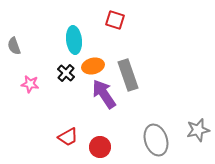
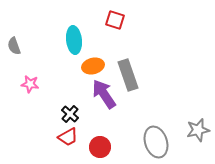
black cross: moved 4 px right, 41 px down
gray ellipse: moved 2 px down
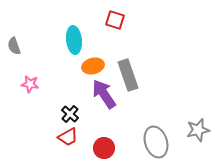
red circle: moved 4 px right, 1 px down
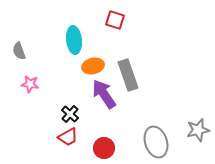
gray semicircle: moved 5 px right, 5 px down
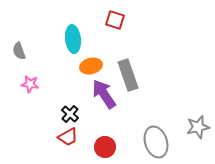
cyan ellipse: moved 1 px left, 1 px up
orange ellipse: moved 2 px left
gray star: moved 3 px up
red circle: moved 1 px right, 1 px up
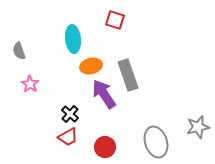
pink star: rotated 24 degrees clockwise
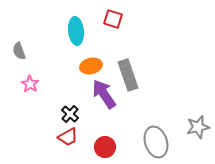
red square: moved 2 px left, 1 px up
cyan ellipse: moved 3 px right, 8 px up
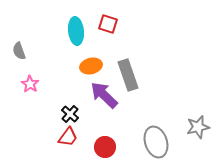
red square: moved 5 px left, 5 px down
purple arrow: moved 1 px down; rotated 12 degrees counterclockwise
red trapezoid: rotated 25 degrees counterclockwise
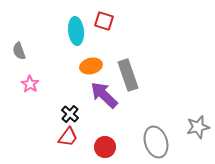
red square: moved 4 px left, 3 px up
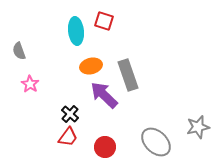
gray ellipse: rotated 28 degrees counterclockwise
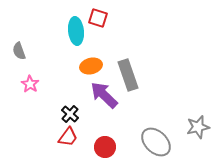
red square: moved 6 px left, 3 px up
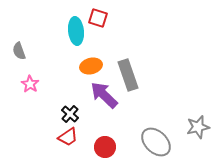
red trapezoid: rotated 20 degrees clockwise
